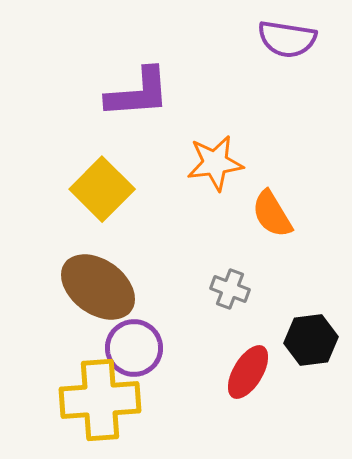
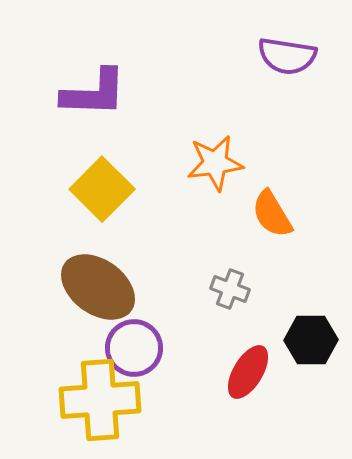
purple semicircle: moved 17 px down
purple L-shape: moved 44 px left; rotated 6 degrees clockwise
black hexagon: rotated 6 degrees clockwise
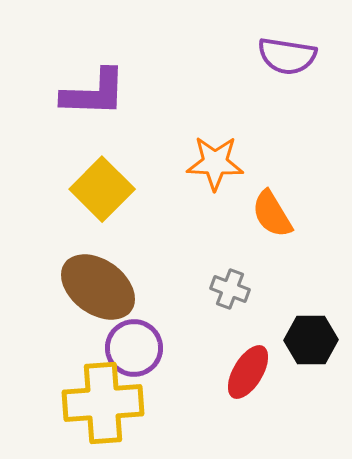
orange star: rotated 10 degrees clockwise
yellow cross: moved 3 px right, 3 px down
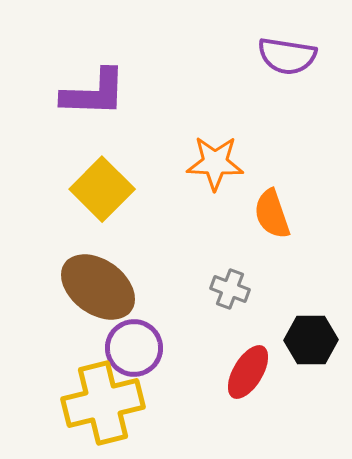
orange semicircle: rotated 12 degrees clockwise
yellow cross: rotated 10 degrees counterclockwise
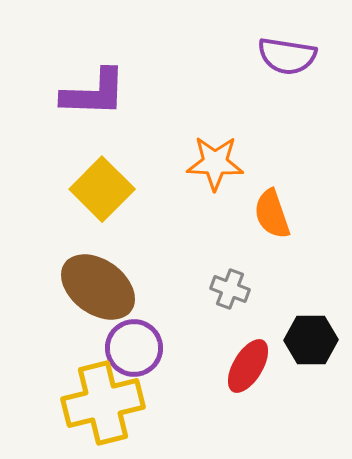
red ellipse: moved 6 px up
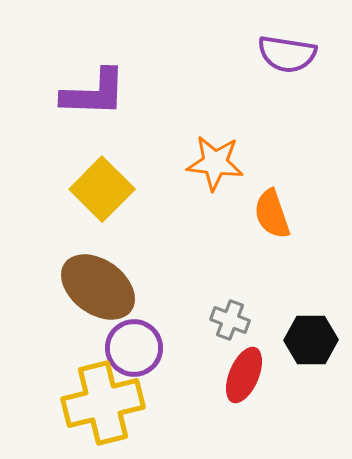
purple semicircle: moved 2 px up
orange star: rotated 4 degrees clockwise
gray cross: moved 31 px down
red ellipse: moved 4 px left, 9 px down; rotated 8 degrees counterclockwise
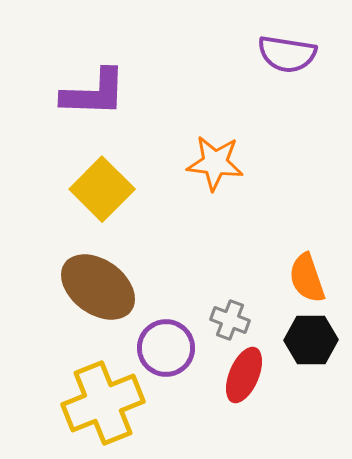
orange semicircle: moved 35 px right, 64 px down
purple circle: moved 32 px right
yellow cross: rotated 8 degrees counterclockwise
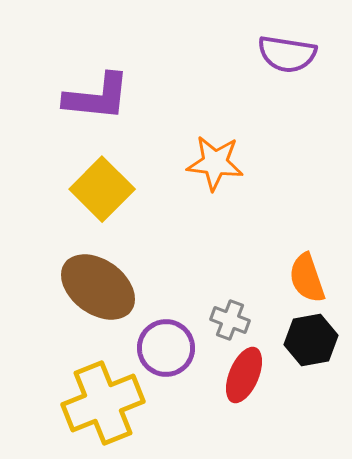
purple L-shape: moved 3 px right, 4 px down; rotated 4 degrees clockwise
black hexagon: rotated 9 degrees counterclockwise
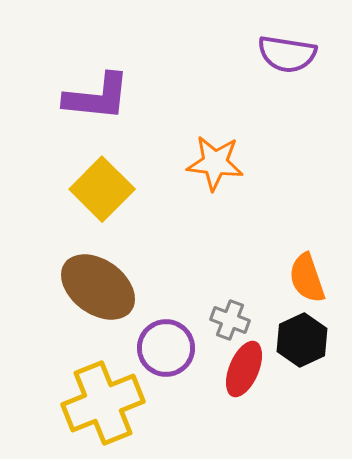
black hexagon: moved 9 px left; rotated 15 degrees counterclockwise
red ellipse: moved 6 px up
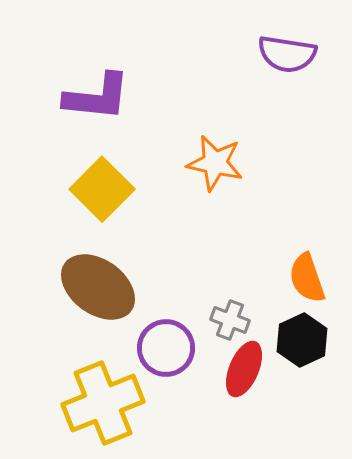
orange star: rotated 6 degrees clockwise
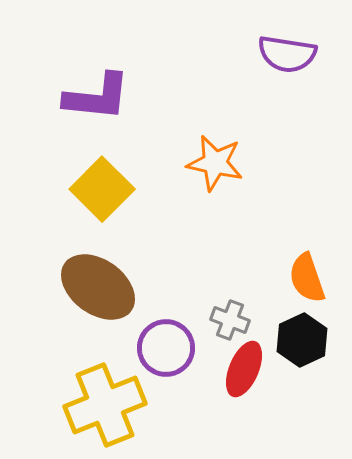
yellow cross: moved 2 px right, 2 px down
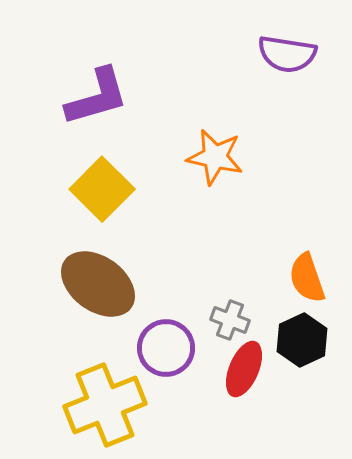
purple L-shape: rotated 22 degrees counterclockwise
orange star: moved 6 px up
brown ellipse: moved 3 px up
